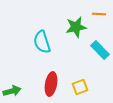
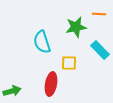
yellow square: moved 11 px left, 24 px up; rotated 21 degrees clockwise
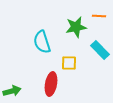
orange line: moved 2 px down
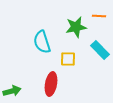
yellow square: moved 1 px left, 4 px up
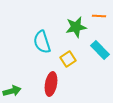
yellow square: rotated 35 degrees counterclockwise
